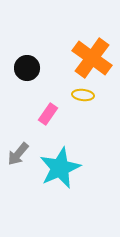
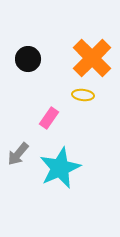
orange cross: rotated 9 degrees clockwise
black circle: moved 1 px right, 9 px up
pink rectangle: moved 1 px right, 4 px down
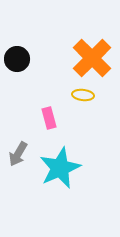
black circle: moved 11 px left
pink rectangle: rotated 50 degrees counterclockwise
gray arrow: rotated 10 degrees counterclockwise
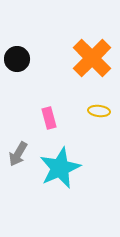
yellow ellipse: moved 16 px right, 16 px down
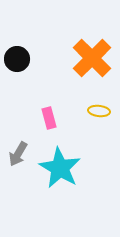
cyan star: rotated 18 degrees counterclockwise
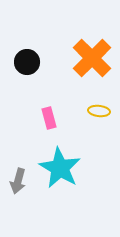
black circle: moved 10 px right, 3 px down
gray arrow: moved 27 px down; rotated 15 degrees counterclockwise
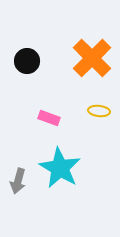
black circle: moved 1 px up
pink rectangle: rotated 55 degrees counterclockwise
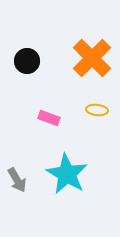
yellow ellipse: moved 2 px left, 1 px up
cyan star: moved 7 px right, 6 px down
gray arrow: moved 1 px left, 1 px up; rotated 45 degrees counterclockwise
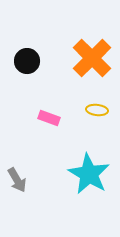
cyan star: moved 22 px right
